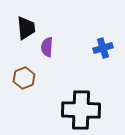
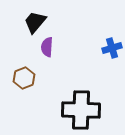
black trapezoid: moved 9 px right, 6 px up; rotated 135 degrees counterclockwise
blue cross: moved 9 px right
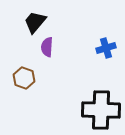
blue cross: moved 6 px left
brown hexagon: rotated 20 degrees counterclockwise
black cross: moved 20 px right
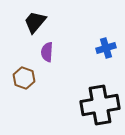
purple semicircle: moved 5 px down
black cross: moved 1 px left, 5 px up; rotated 12 degrees counterclockwise
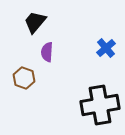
blue cross: rotated 24 degrees counterclockwise
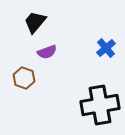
purple semicircle: rotated 114 degrees counterclockwise
